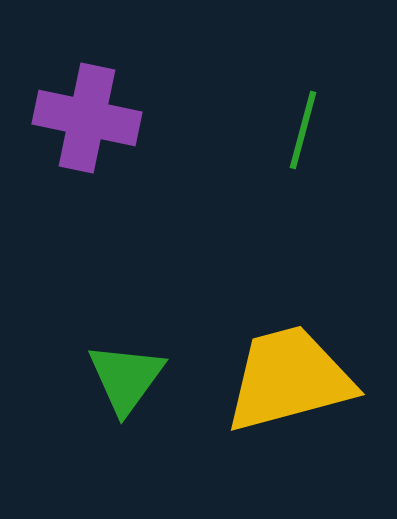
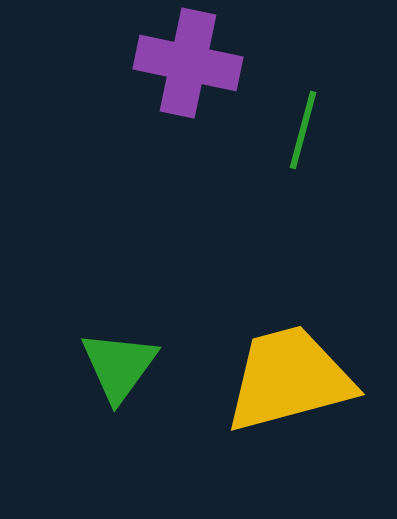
purple cross: moved 101 px right, 55 px up
green triangle: moved 7 px left, 12 px up
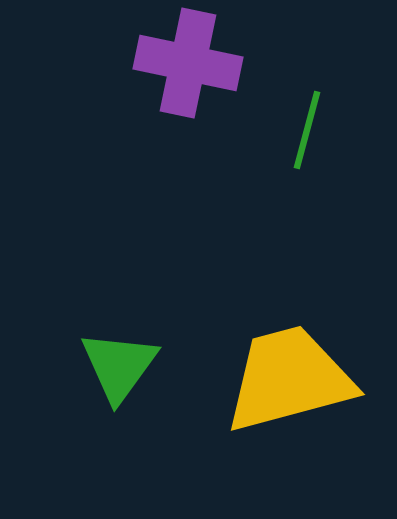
green line: moved 4 px right
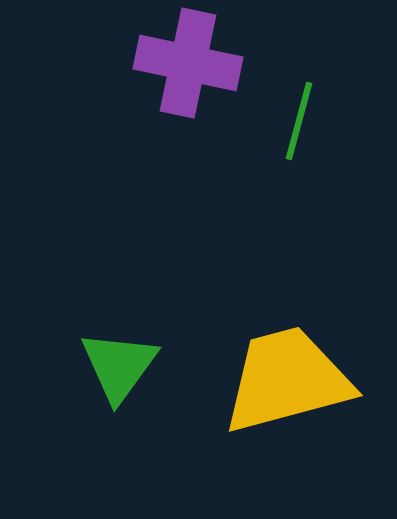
green line: moved 8 px left, 9 px up
yellow trapezoid: moved 2 px left, 1 px down
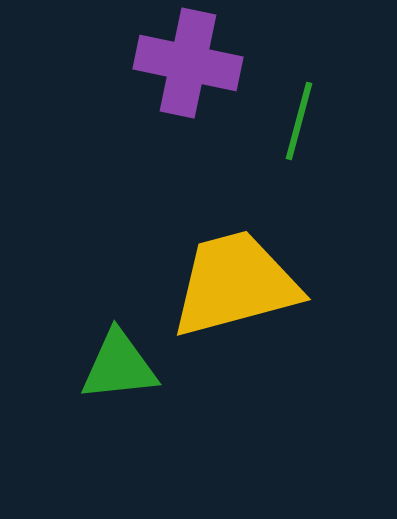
green triangle: rotated 48 degrees clockwise
yellow trapezoid: moved 52 px left, 96 px up
